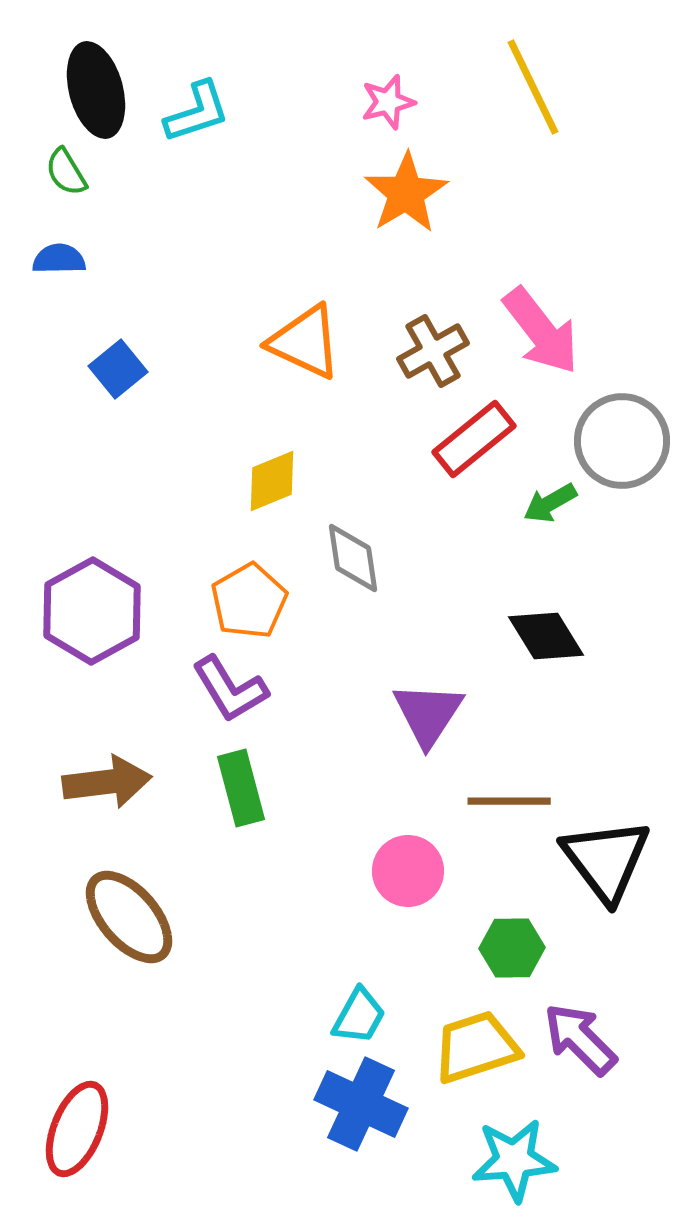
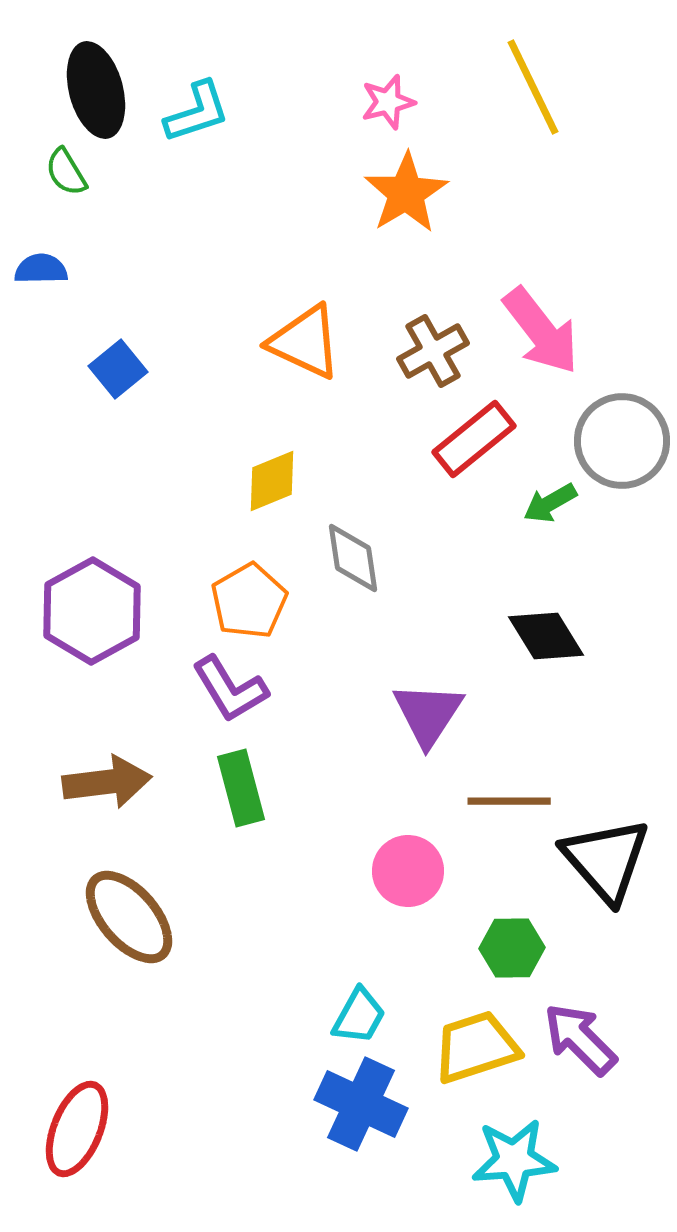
blue semicircle: moved 18 px left, 10 px down
black triangle: rotated 4 degrees counterclockwise
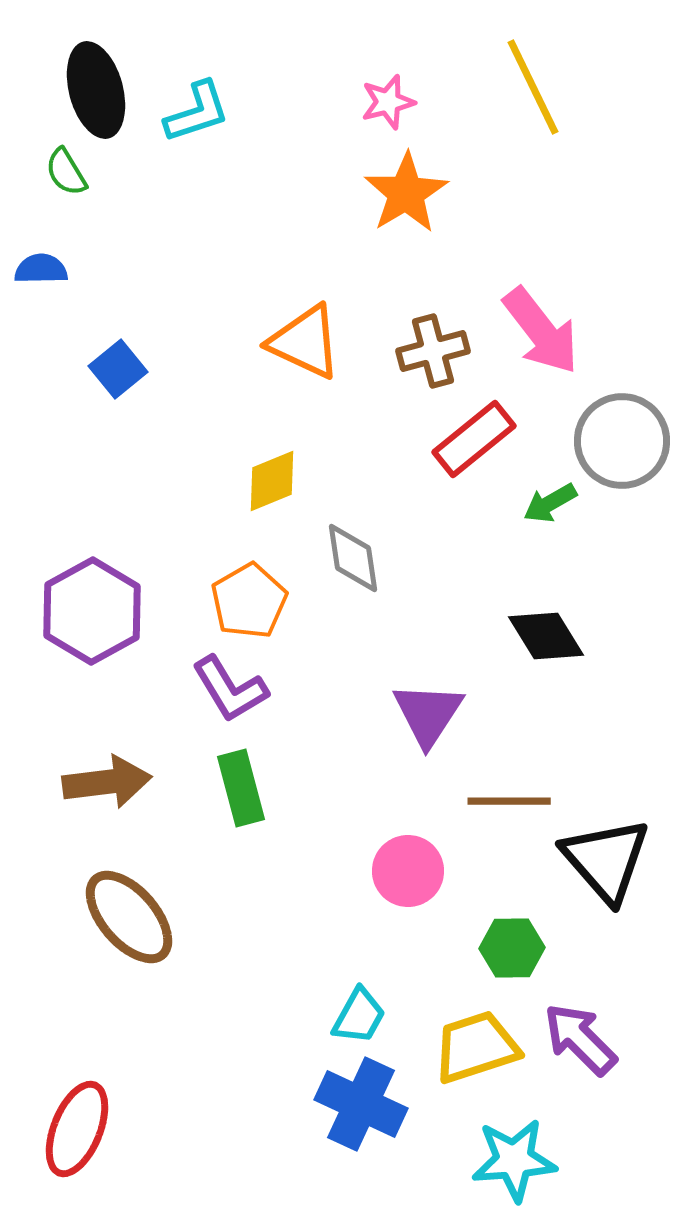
brown cross: rotated 14 degrees clockwise
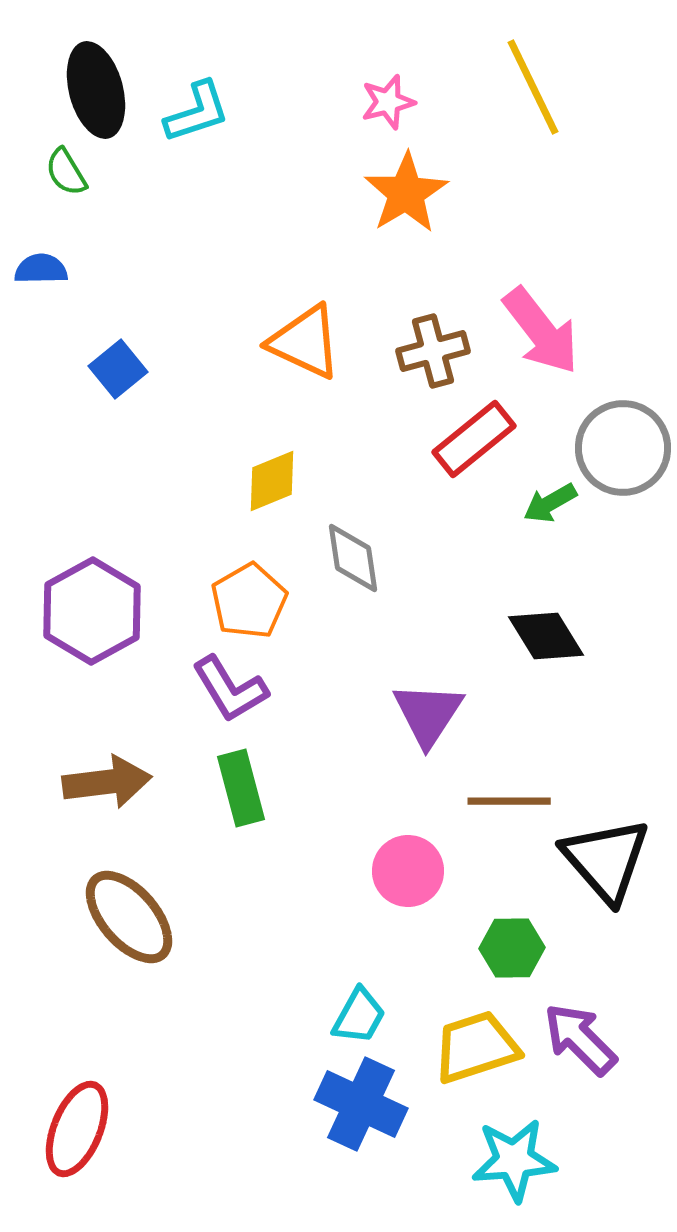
gray circle: moved 1 px right, 7 px down
